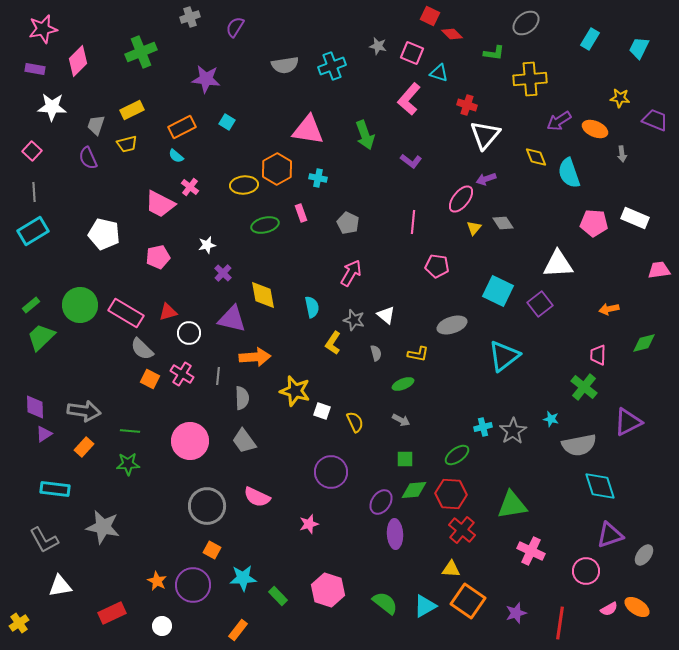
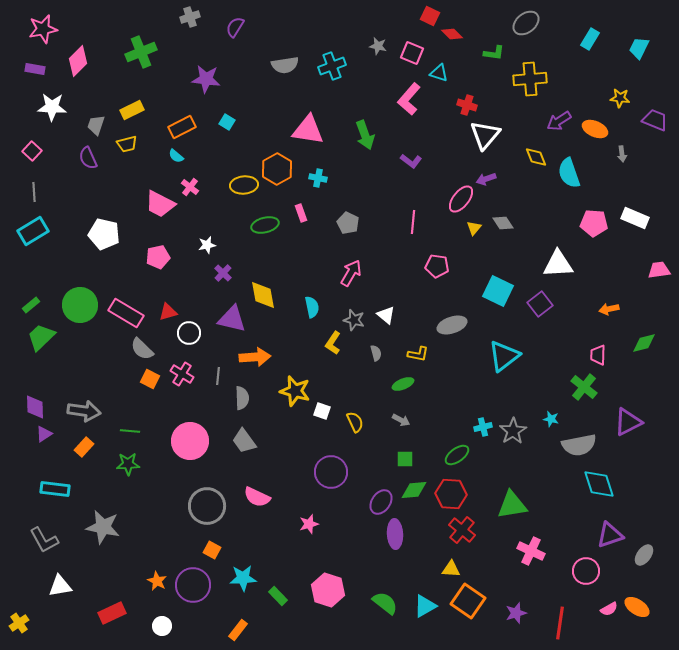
cyan diamond at (600, 486): moved 1 px left, 2 px up
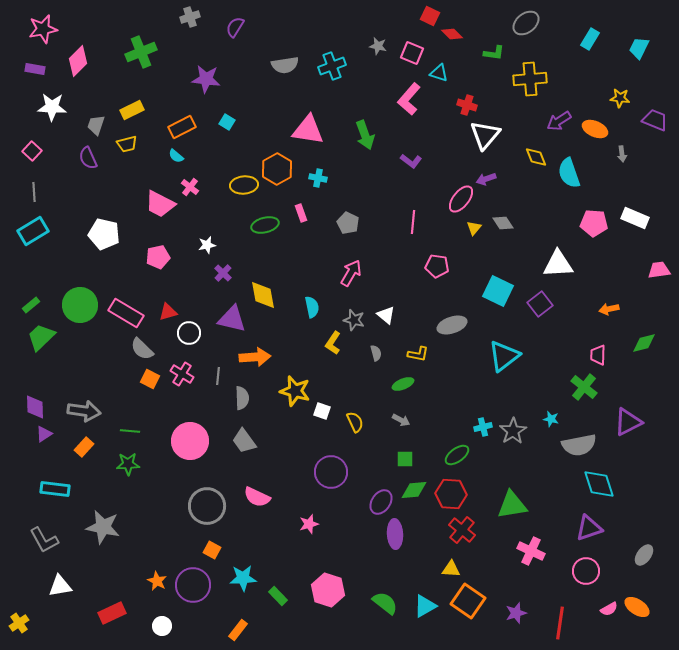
purple triangle at (610, 535): moved 21 px left, 7 px up
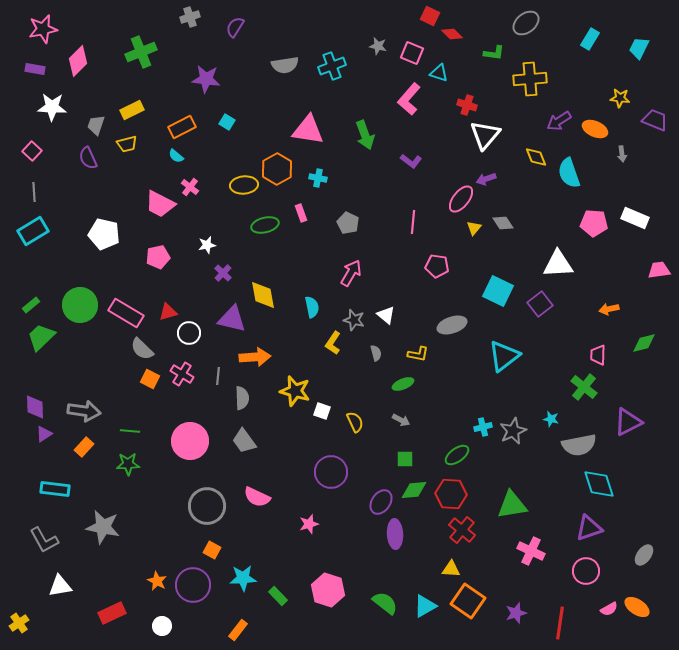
gray star at (513, 431): rotated 8 degrees clockwise
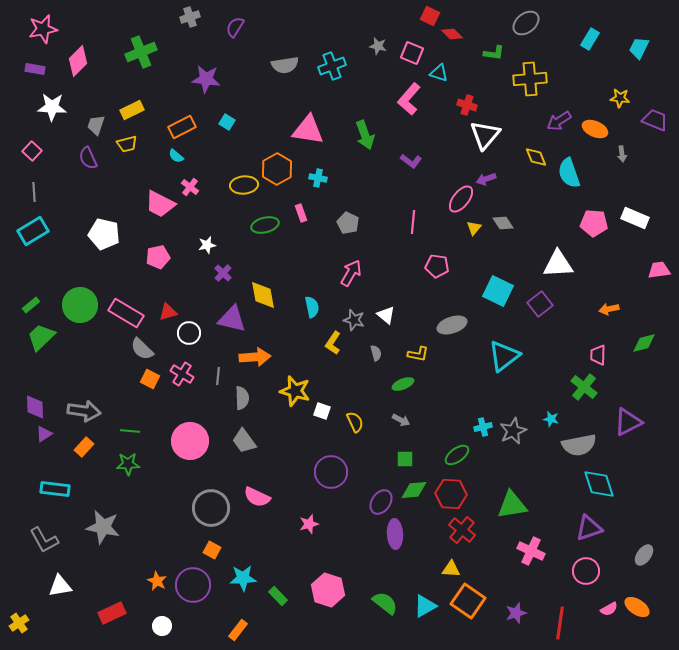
gray circle at (207, 506): moved 4 px right, 2 px down
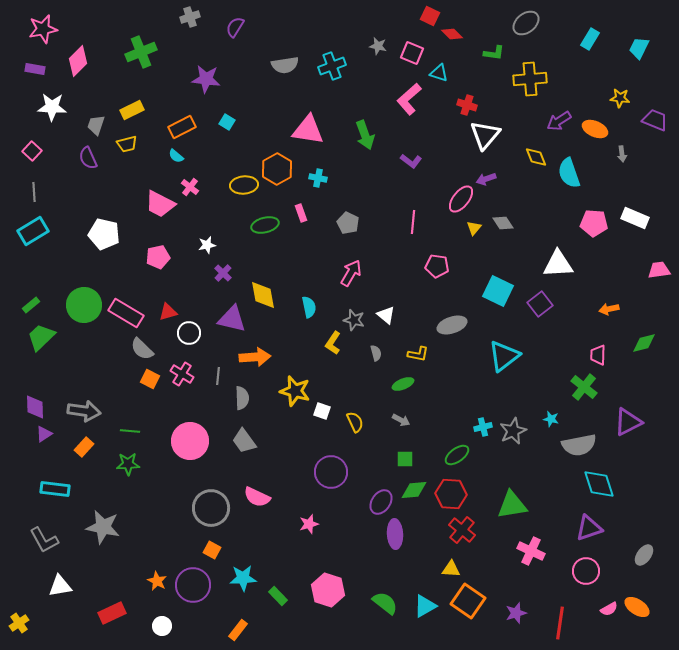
pink L-shape at (409, 99): rotated 8 degrees clockwise
green circle at (80, 305): moved 4 px right
cyan semicircle at (312, 307): moved 3 px left
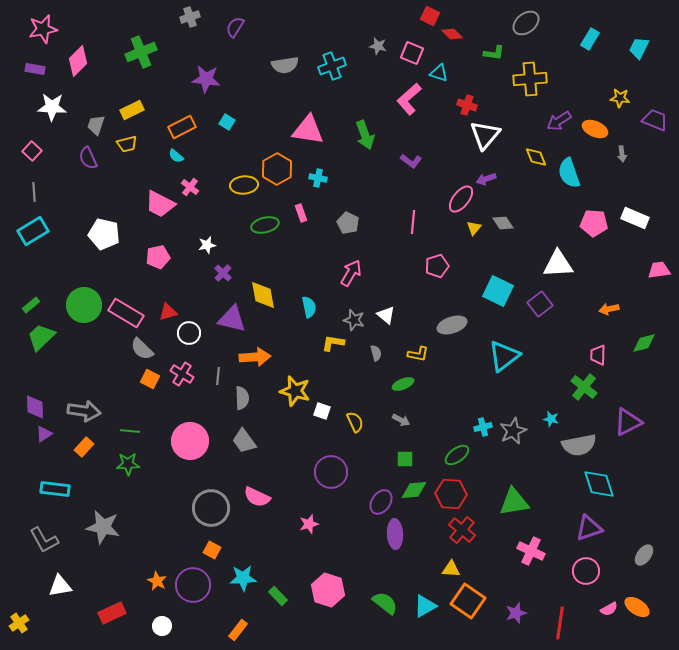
pink pentagon at (437, 266): rotated 25 degrees counterclockwise
yellow L-shape at (333, 343): rotated 65 degrees clockwise
green triangle at (512, 505): moved 2 px right, 3 px up
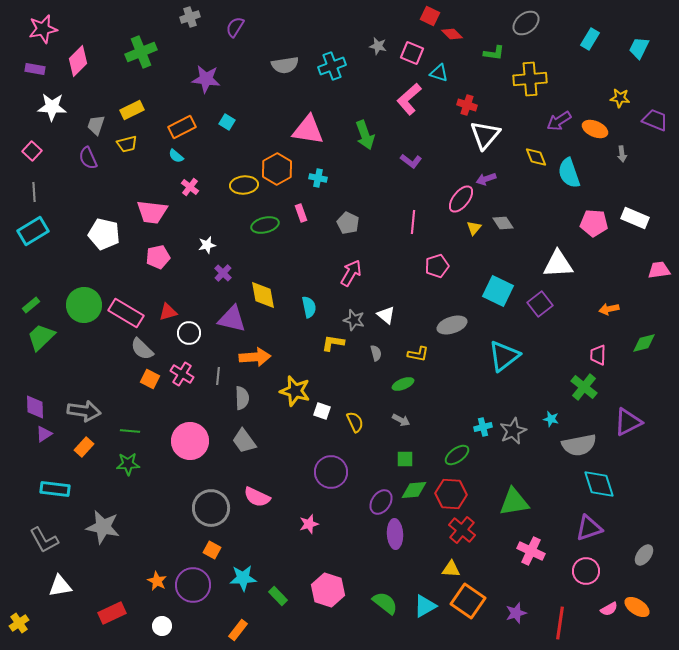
pink trapezoid at (160, 204): moved 8 px left, 8 px down; rotated 20 degrees counterclockwise
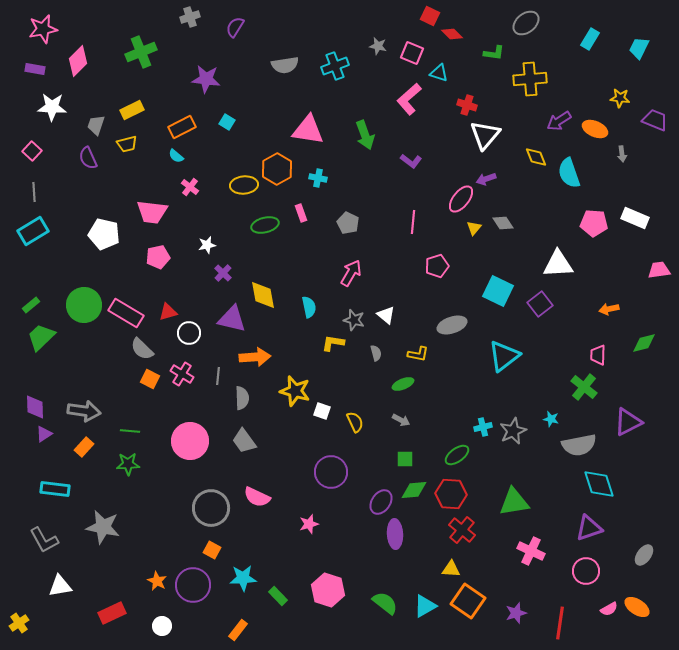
cyan cross at (332, 66): moved 3 px right
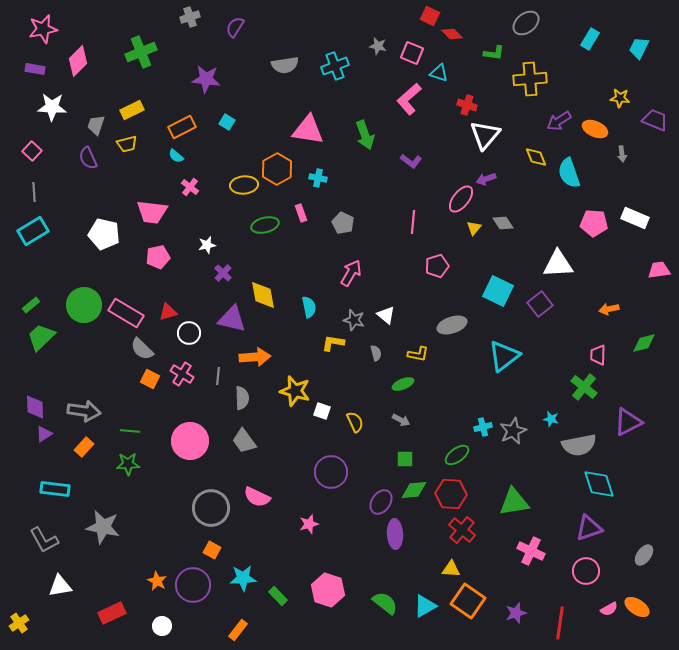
gray pentagon at (348, 223): moved 5 px left
